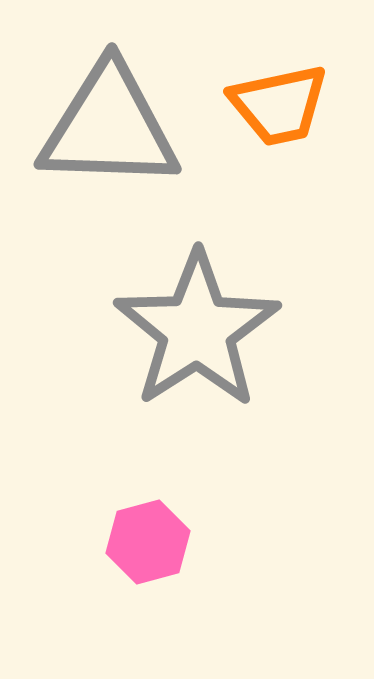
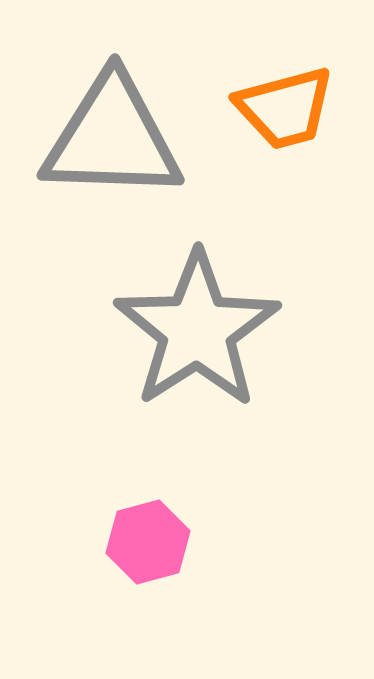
orange trapezoid: moved 6 px right, 3 px down; rotated 3 degrees counterclockwise
gray triangle: moved 3 px right, 11 px down
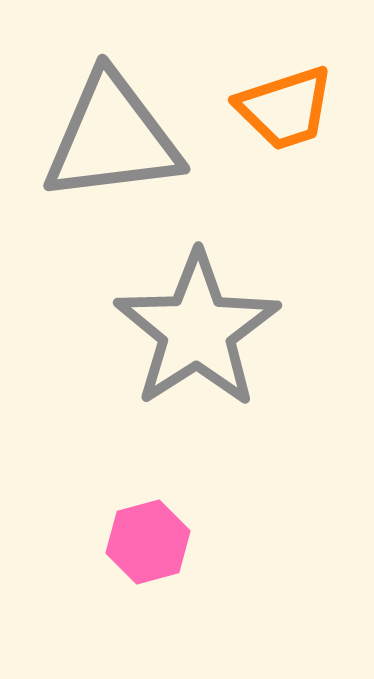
orange trapezoid: rotated 3 degrees counterclockwise
gray triangle: rotated 9 degrees counterclockwise
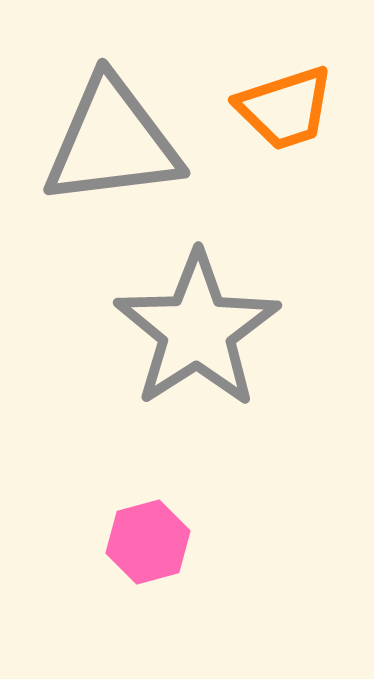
gray triangle: moved 4 px down
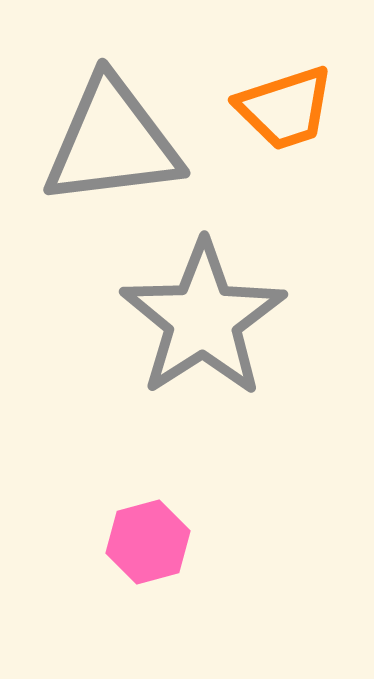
gray star: moved 6 px right, 11 px up
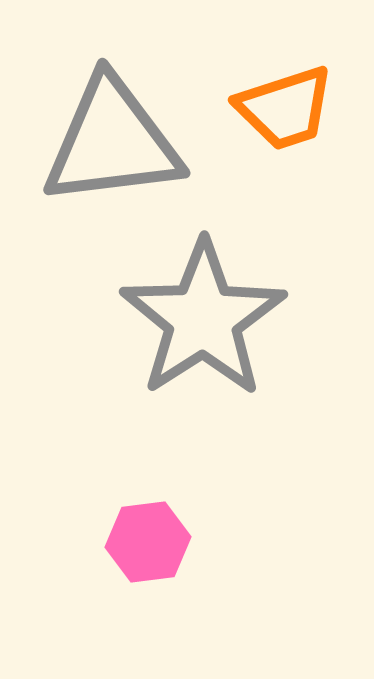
pink hexagon: rotated 8 degrees clockwise
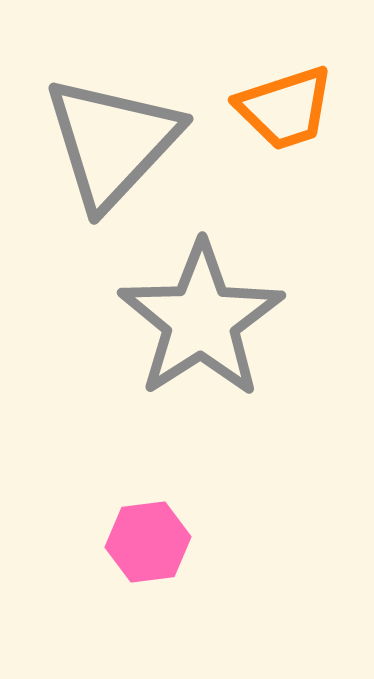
gray triangle: rotated 40 degrees counterclockwise
gray star: moved 2 px left, 1 px down
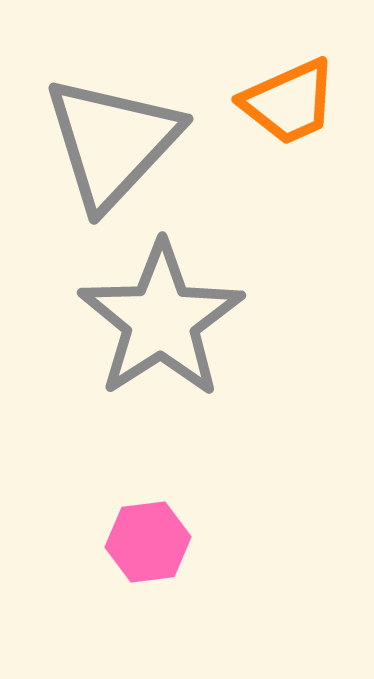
orange trapezoid: moved 4 px right, 6 px up; rotated 6 degrees counterclockwise
gray star: moved 40 px left
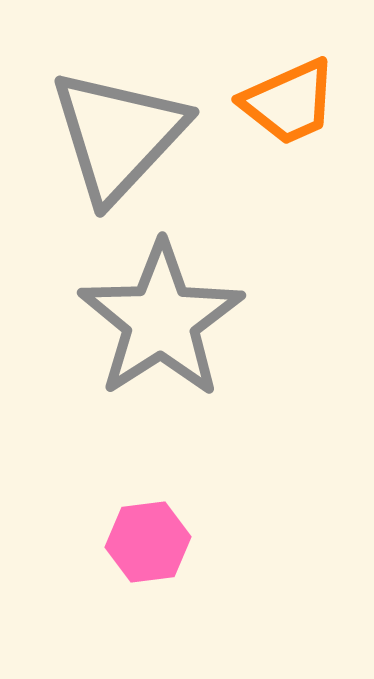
gray triangle: moved 6 px right, 7 px up
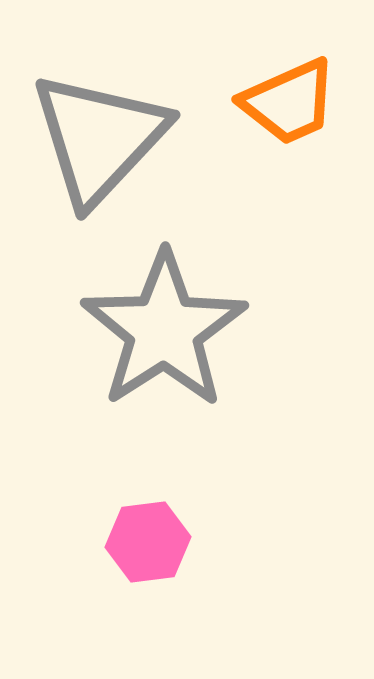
gray triangle: moved 19 px left, 3 px down
gray star: moved 3 px right, 10 px down
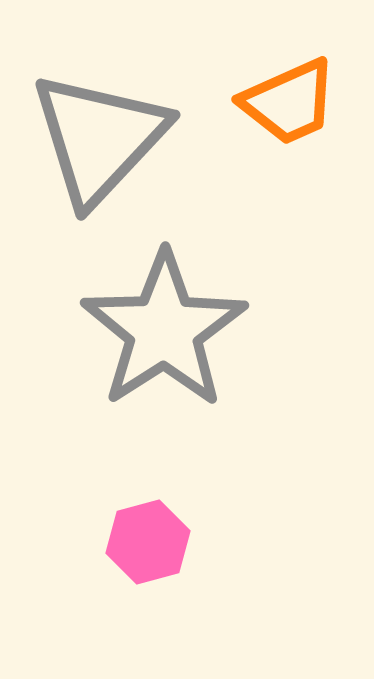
pink hexagon: rotated 8 degrees counterclockwise
